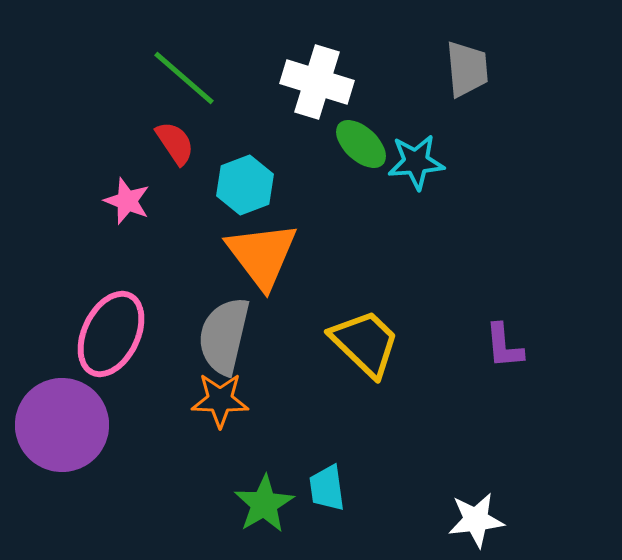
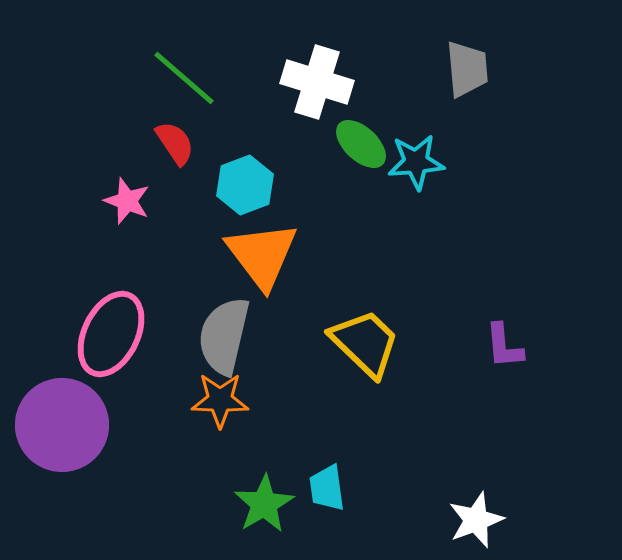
white star: rotated 14 degrees counterclockwise
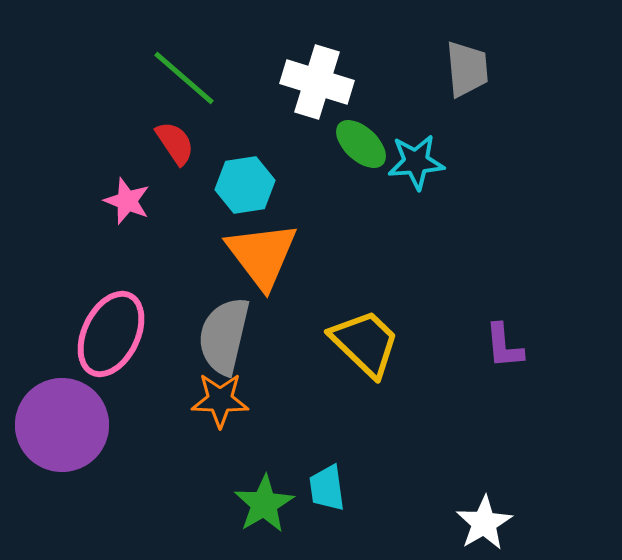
cyan hexagon: rotated 12 degrees clockwise
white star: moved 8 px right, 3 px down; rotated 10 degrees counterclockwise
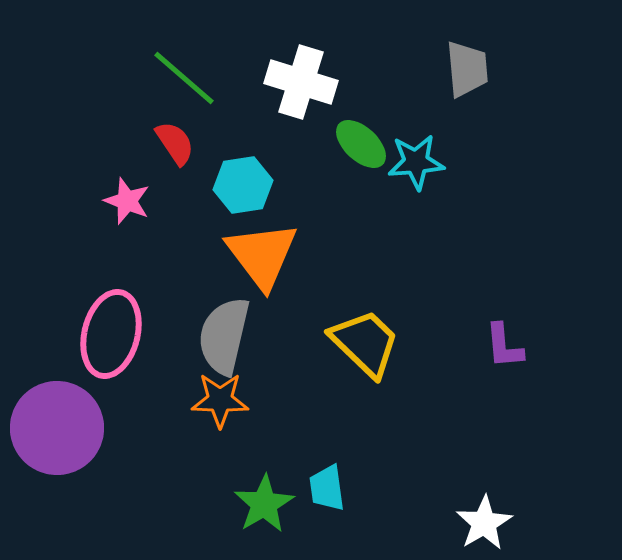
white cross: moved 16 px left
cyan hexagon: moved 2 px left
pink ellipse: rotated 12 degrees counterclockwise
purple circle: moved 5 px left, 3 px down
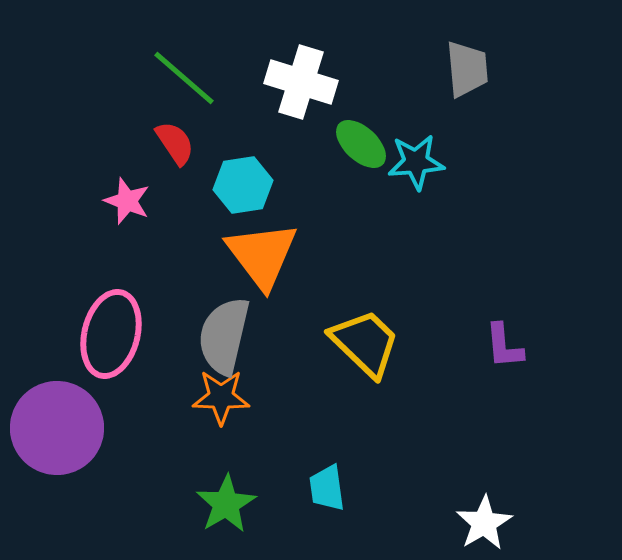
orange star: moved 1 px right, 3 px up
green star: moved 38 px left
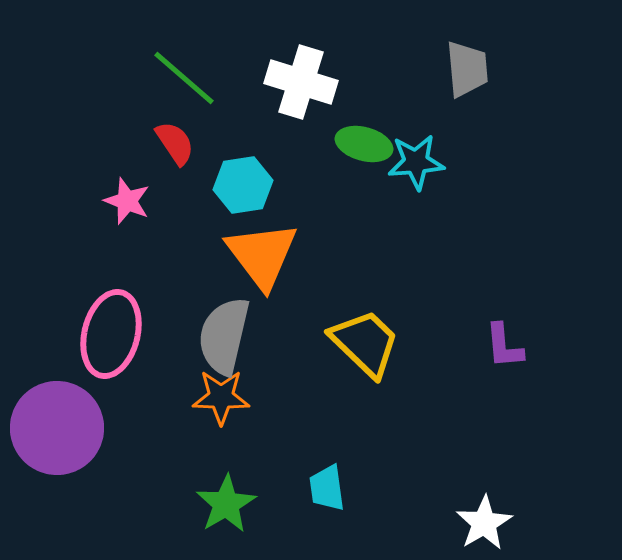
green ellipse: moved 3 px right; rotated 28 degrees counterclockwise
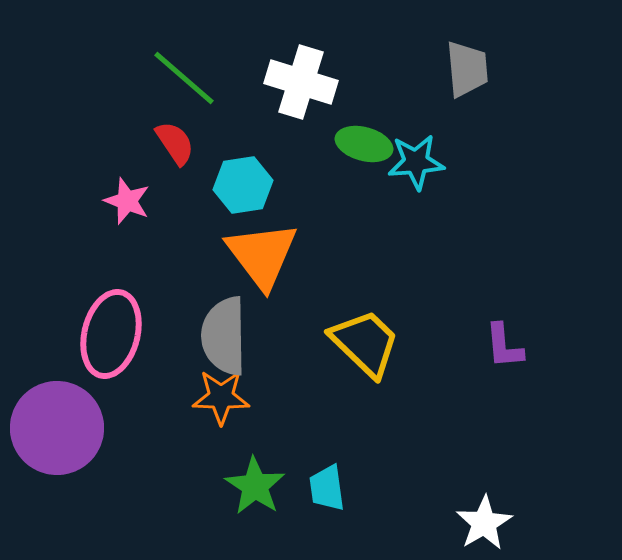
gray semicircle: rotated 14 degrees counterclockwise
green star: moved 29 px right, 18 px up; rotated 8 degrees counterclockwise
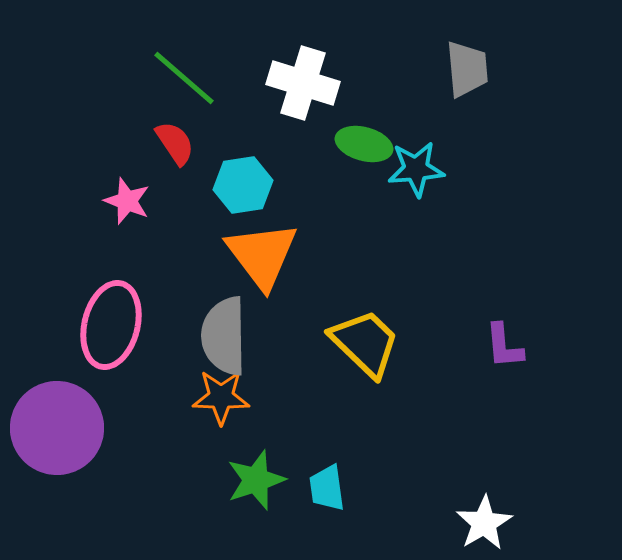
white cross: moved 2 px right, 1 px down
cyan star: moved 7 px down
pink ellipse: moved 9 px up
green star: moved 1 px right, 6 px up; rotated 20 degrees clockwise
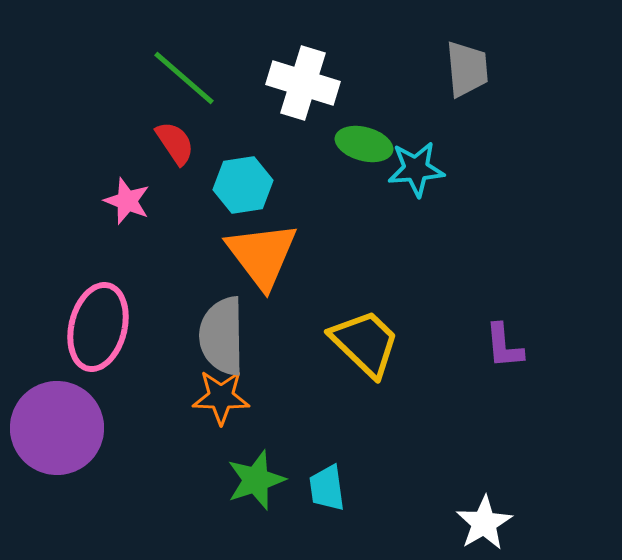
pink ellipse: moved 13 px left, 2 px down
gray semicircle: moved 2 px left
